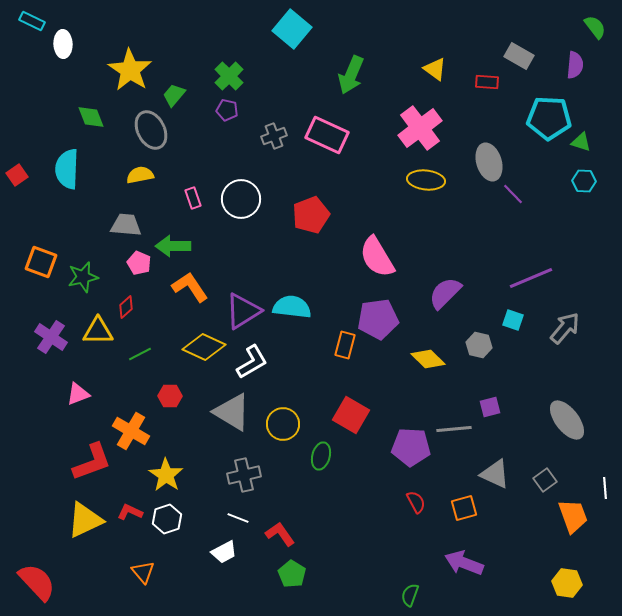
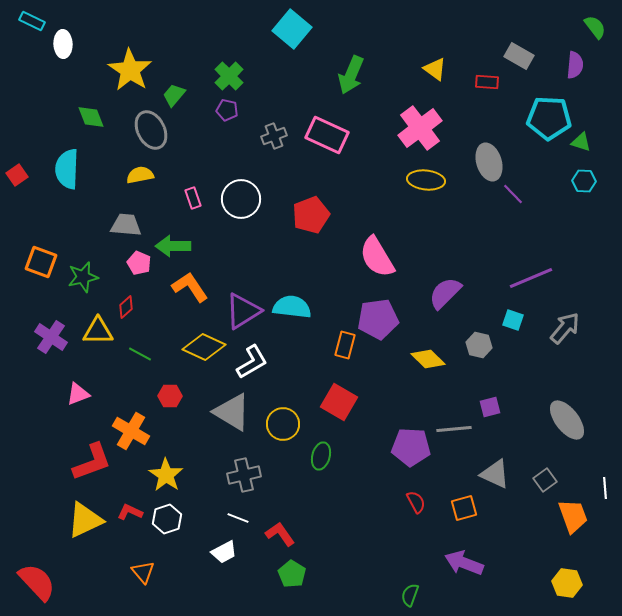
green line at (140, 354): rotated 55 degrees clockwise
red square at (351, 415): moved 12 px left, 13 px up
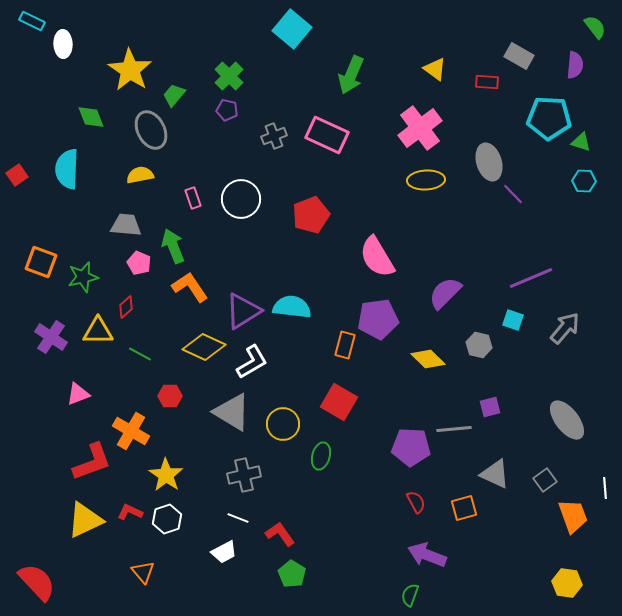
yellow ellipse at (426, 180): rotated 9 degrees counterclockwise
green arrow at (173, 246): rotated 68 degrees clockwise
purple arrow at (464, 563): moved 37 px left, 8 px up
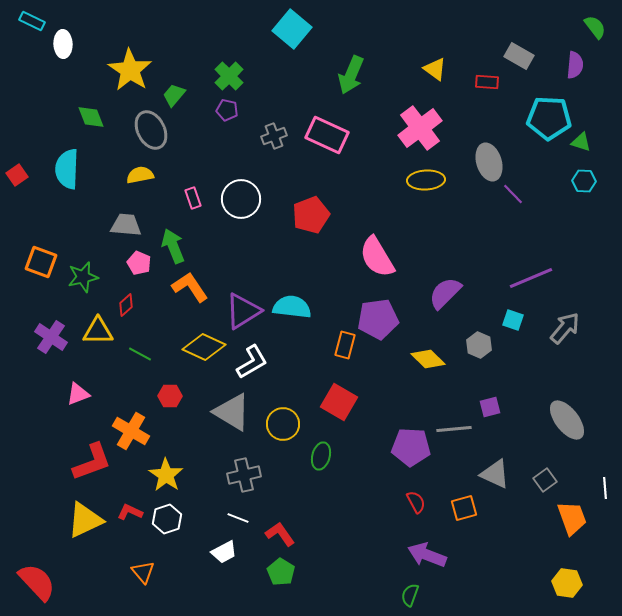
red diamond at (126, 307): moved 2 px up
gray hexagon at (479, 345): rotated 10 degrees clockwise
orange trapezoid at (573, 516): moved 1 px left, 2 px down
green pentagon at (292, 574): moved 11 px left, 2 px up
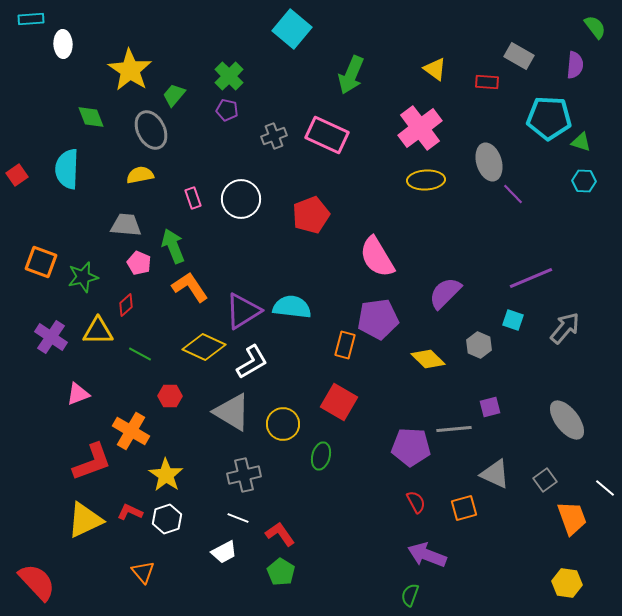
cyan rectangle at (32, 21): moved 1 px left, 2 px up; rotated 30 degrees counterclockwise
white line at (605, 488): rotated 45 degrees counterclockwise
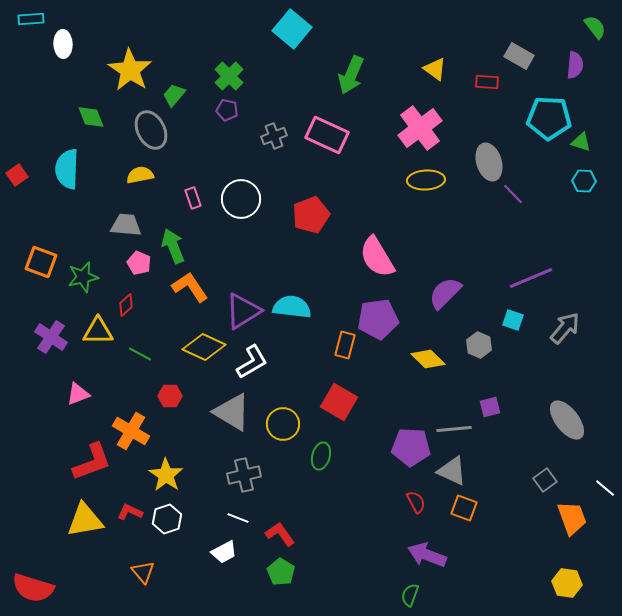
gray triangle at (495, 474): moved 43 px left, 3 px up
orange square at (464, 508): rotated 36 degrees clockwise
yellow triangle at (85, 520): rotated 15 degrees clockwise
red semicircle at (37, 582): moved 4 px left, 6 px down; rotated 150 degrees clockwise
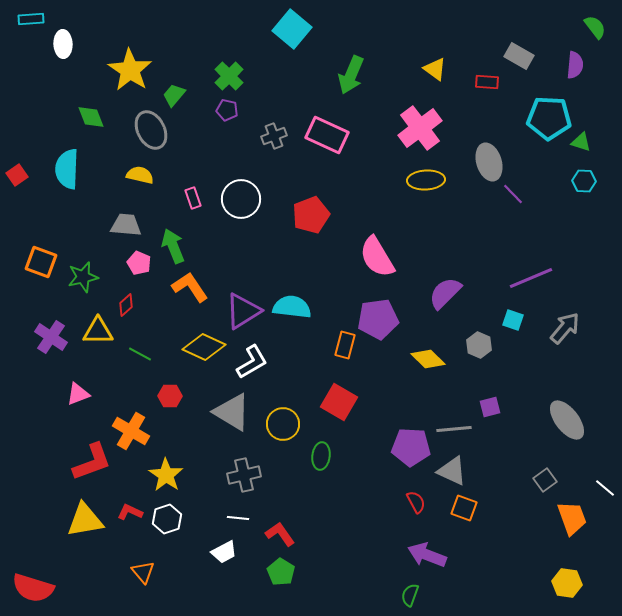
yellow semicircle at (140, 175): rotated 24 degrees clockwise
green ellipse at (321, 456): rotated 8 degrees counterclockwise
white line at (238, 518): rotated 15 degrees counterclockwise
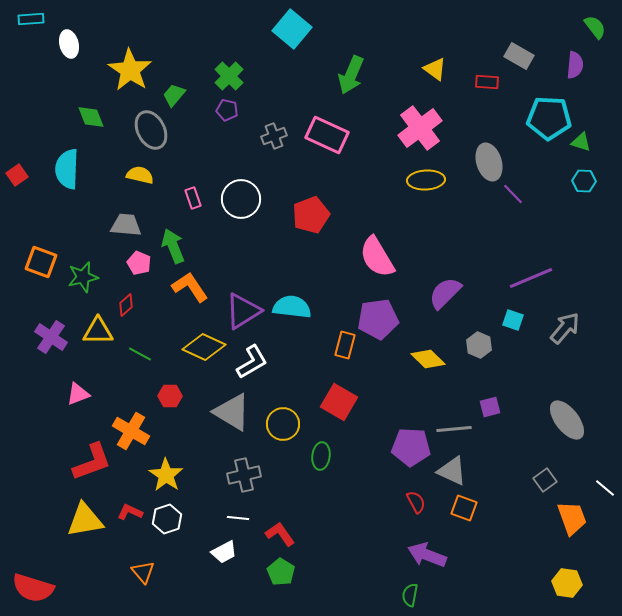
white ellipse at (63, 44): moved 6 px right; rotated 12 degrees counterclockwise
green semicircle at (410, 595): rotated 10 degrees counterclockwise
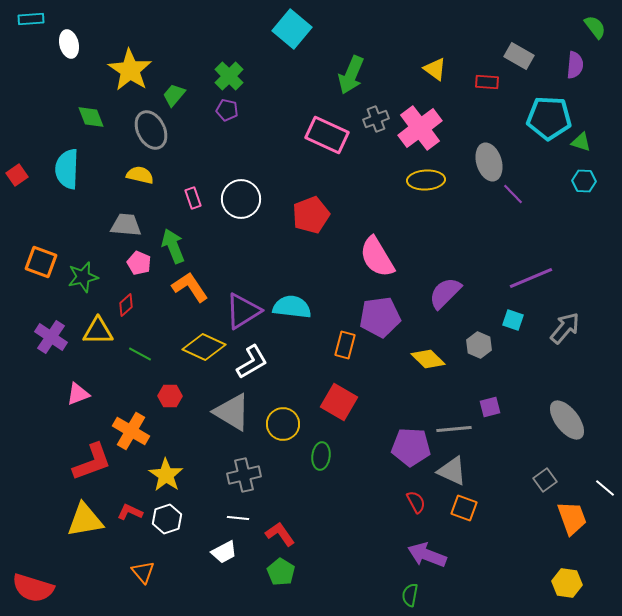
gray cross at (274, 136): moved 102 px right, 17 px up
purple pentagon at (378, 319): moved 2 px right, 2 px up
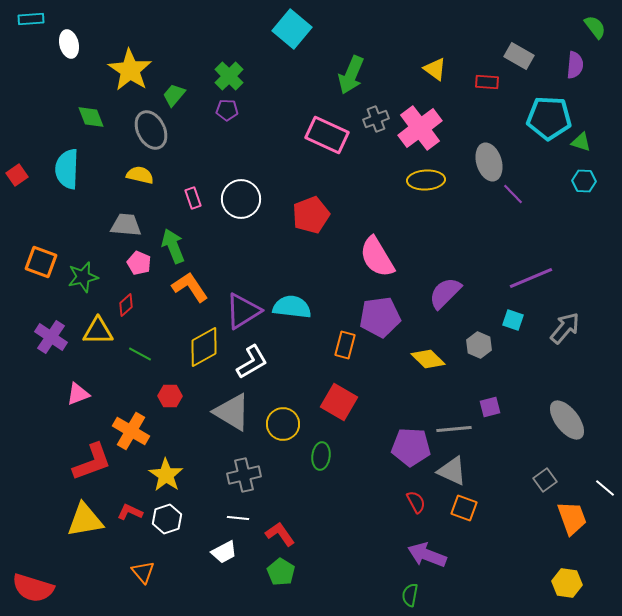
purple pentagon at (227, 110): rotated 10 degrees counterclockwise
yellow diamond at (204, 347): rotated 54 degrees counterclockwise
